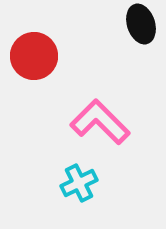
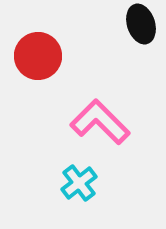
red circle: moved 4 px right
cyan cross: rotated 12 degrees counterclockwise
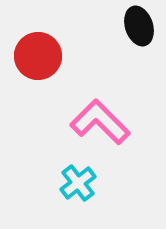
black ellipse: moved 2 px left, 2 px down
cyan cross: moved 1 px left
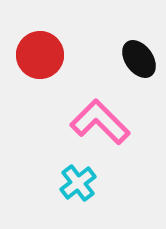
black ellipse: moved 33 px down; rotated 18 degrees counterclockwise
red circle: moved 2 px right, 1 px up
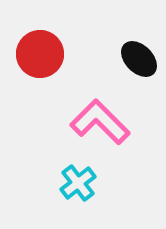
red circle: moved 1 px up
black ellipse: rotated 9 degrees counterclockwise
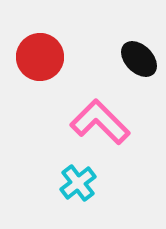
red circle: moved 3 px down
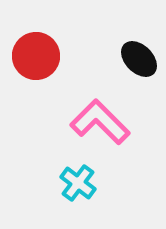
red circle: moved 4 px left, 1 px up
cyan cross: rotated 15 degrees counterclockwise
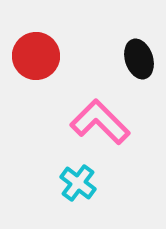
black ellipse: rotated 27 degrees clockwise
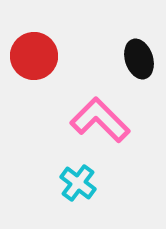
red circle: moved 2 px left
pink L-shape: moved 2 px up
